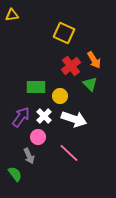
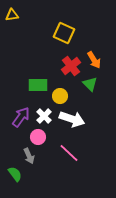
green rectangle: moved 2 px right, 2 px up
white arrow: moved 2 px left
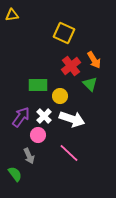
pink circle: moved 2 px up
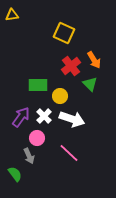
pink circle: moved 1 px left, 3 px down
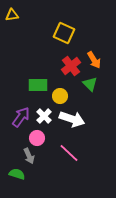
green semicircle: moved 2 px right; rotated 35 degrees counterclockwise
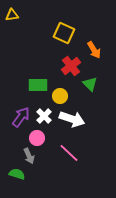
orange arrow: moved 10 px up
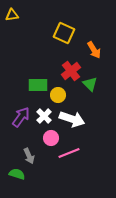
red cross: moved 5 px down
yellow circle: moved 2 px left, 1 px up
pink circle: moved 14 px right
pink line: rotated 65 degrees counterclockwise
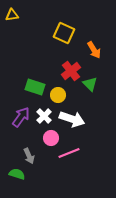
green rectangle: moved 3 px left, 2 px down; rotated 18 degrees clockwise
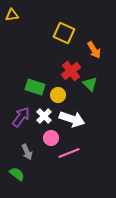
gray arrow: moved 2 px left, 4 px up
green semicircle: rotated 21 degrees clockwise
